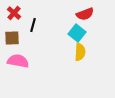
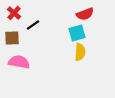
black line: rotated 40 degrees clockwise
cyan square: rotated 36 degrees clockwise
pink semicircle: moved 1 px right, 1 px down
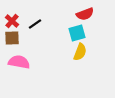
red cross: moved 2 px left, 8 px down
black line: moved 2 px right, 1 px up
yellow semicircle: rotated 18 degrees clockwise
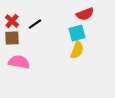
yellow semicircle: moved 3 px left, 2 px up
